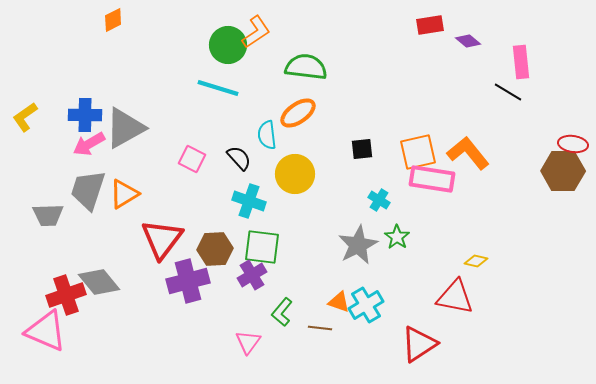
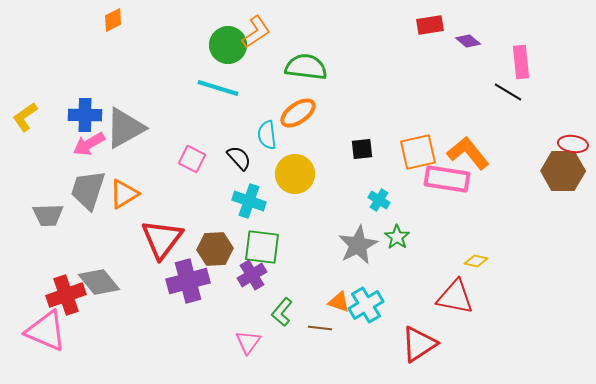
pink rectangle at (432, 179): moved 15 px right
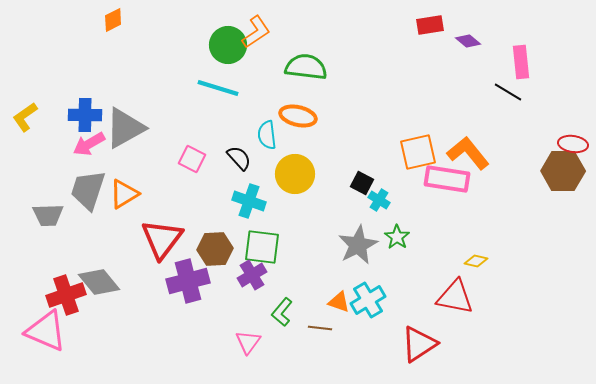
orange ellipse at (298, 113): moved 3 px down; rotated 48 degrees clockwise
black square at (362, 149): moved 34 px down; rotated 35 degrees clockwise
cyan cross at (366, 305): moved 2 px right, 5 px up
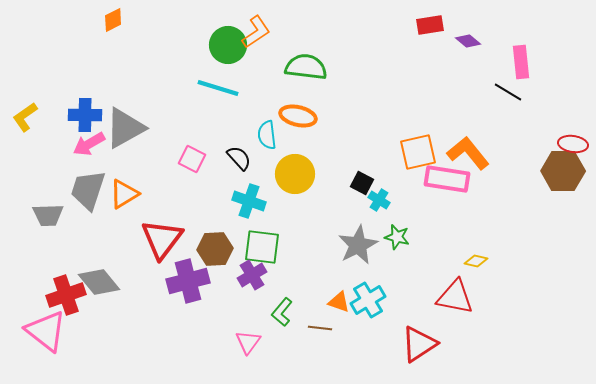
green star at (397, 237): rotated 20 degrees counterclockwise
pink triangle at (46, 331): rotated 15 degrees clockwise
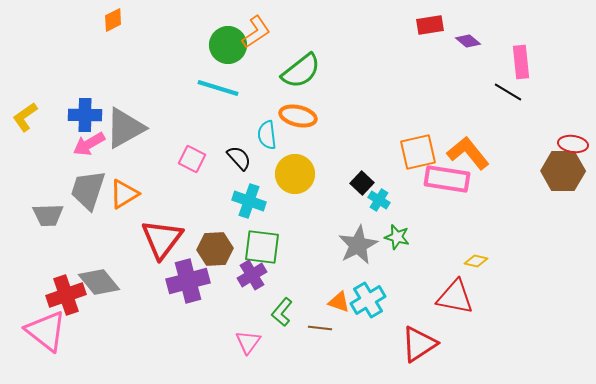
green semicircle at (306, 67): moved 5 px left, 4 px down; rotated 135 degrees clockwise
black square at (362, 183): rotated 15 degrees clockwise
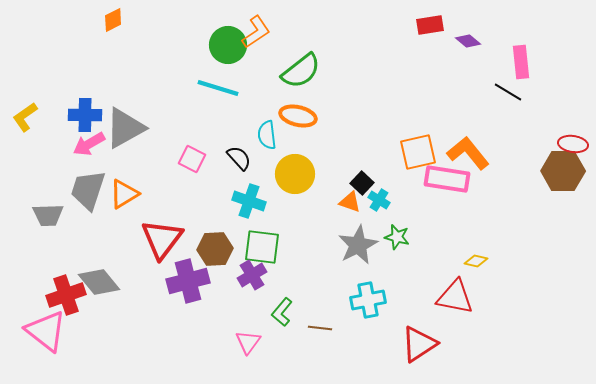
cyan cross at (368, 300): rotated 20 degrees clockwise
orange triangle at (339, 302): moved 11 px right, 100 px up
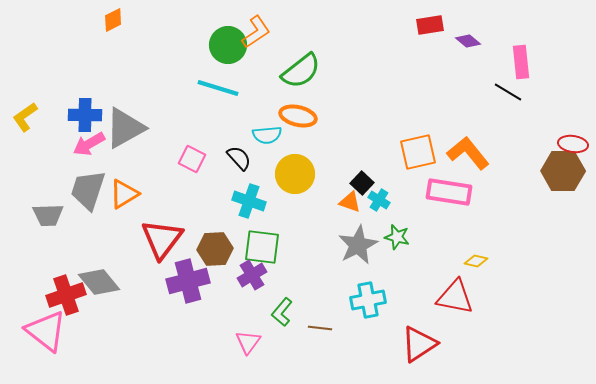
cyan semicircle at (267, 135): rotated 88 degrees counterclockwise
pink rectangle at (447, 179): moved 2 px right, 13 px down
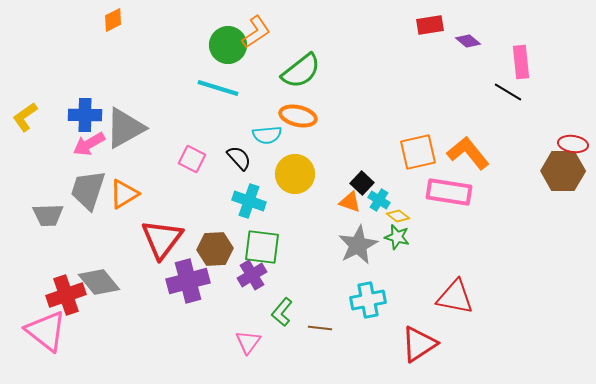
yellow diamond at (476, 261): moved 78 px left, 45 px up; rotated 25 degrees clockwise
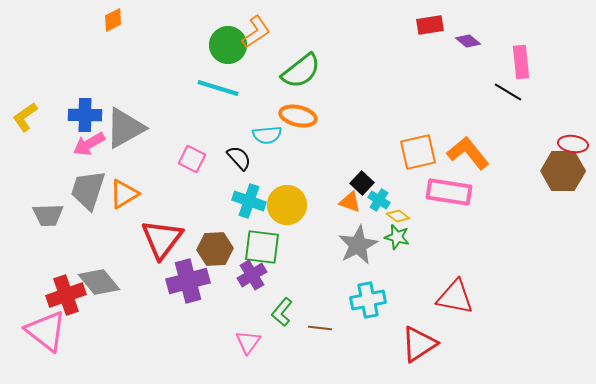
yellow circle at (295, 174): moved 8 px left, 31 px down
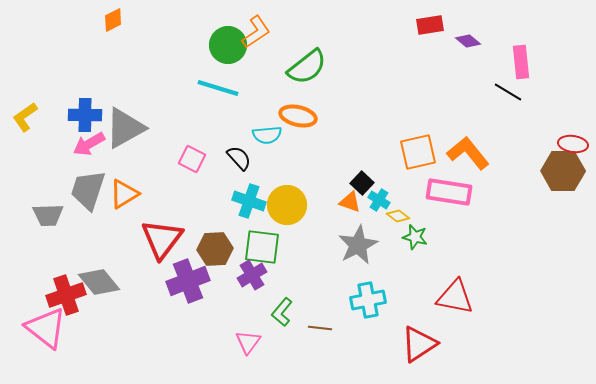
green semicircle at (301, 71): moved 6 px right, 4 px up
green star at (397, 237): moved 18 px right
purple cross at (188, 281): rotated 6 degrees counterclockwise
pink triangle at (46, 331): moved 3 px up
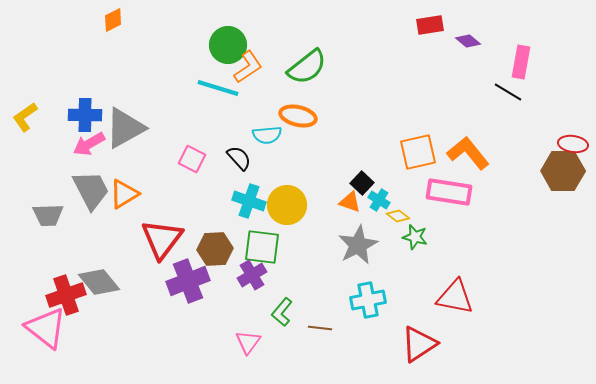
orange L-shape at (256, 32): moved 8 px left, 35 px down
pink rectangle at (521, 62): rotated 16 degrees clockwise
gray trapezoid at (88, 190): moved 3 px right; rotated 135 degrees clockwise
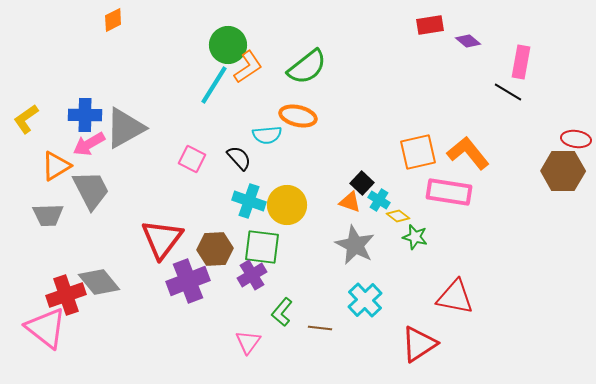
cyan line at (218, 88): moved 4 px left, 3 px up; rotated 75 degrees counterclockwise
yellow L-shape at (25, 117): moved 1 px right, 2 px down
red ellipse at (573, 144): moved 3 px right, 5 px up
orange triangle at (124, 194): moved 68 px left, 28 px up
gray star at (358, 245): moved 3 px left; rotated 18 degrees counterclockwise
cyan cross at (368, 300): moved 3 px left; rotated 32 degrees counterclockwise
